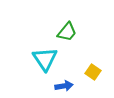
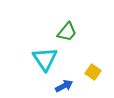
blue arrow: rotated 18 degrees counterclockwise
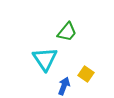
yellow square: moved 7 px left, 2 px down
blue arrow: rotated 42 degrees counterclockwise
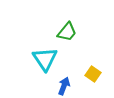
yellow square: moved 7 px right
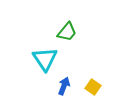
yellow square: moved 13 px down
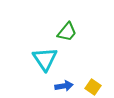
blue arrow: rotated 60 degrees clockwise
